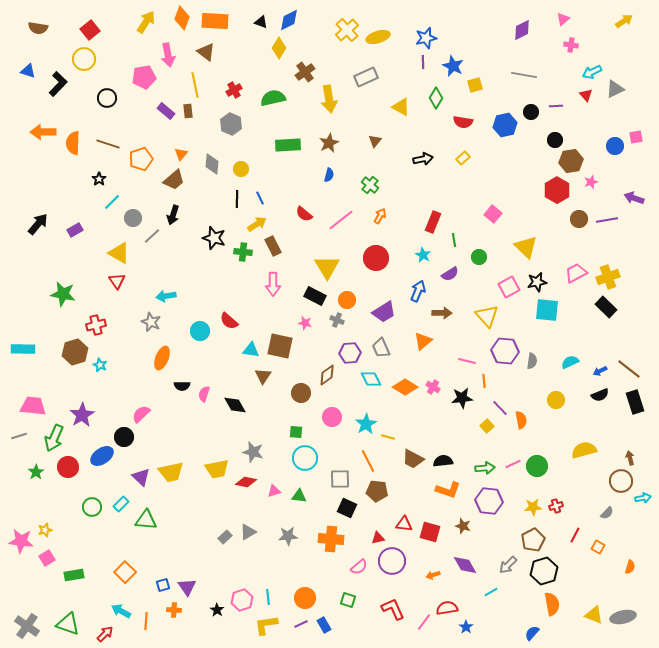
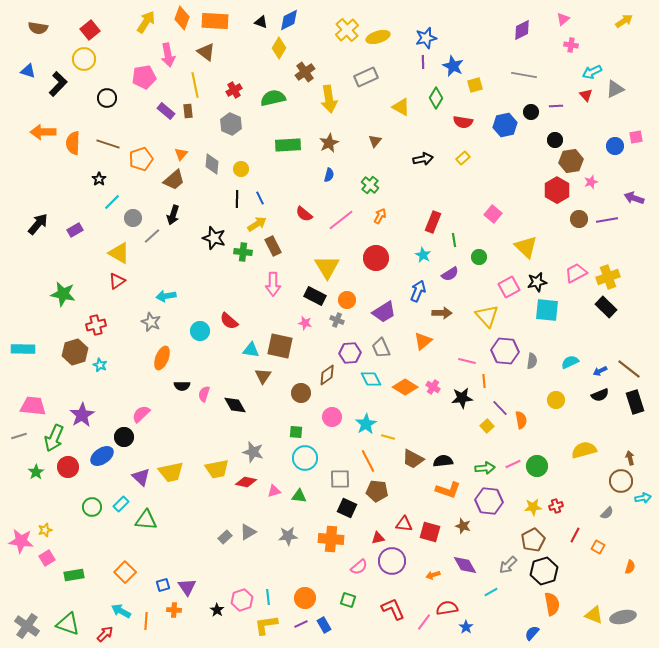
red triangle at (117, 281): rotated 30 degrees clockwise
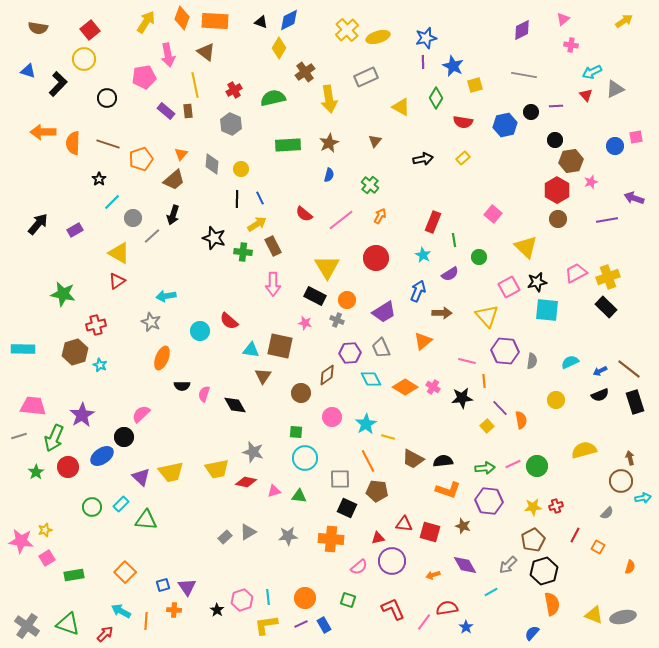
brown circle at (579, 219): moved 21 px left
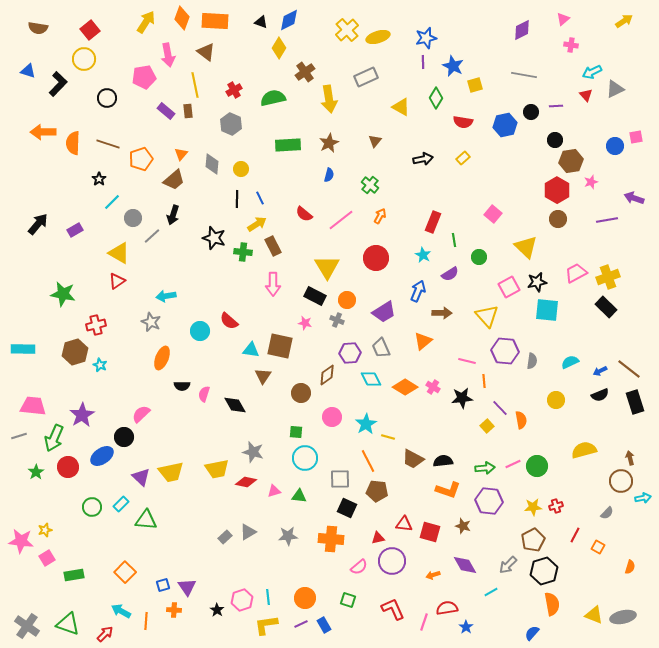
pink line at (424, 622): rotated 18 degrees counterclockwise
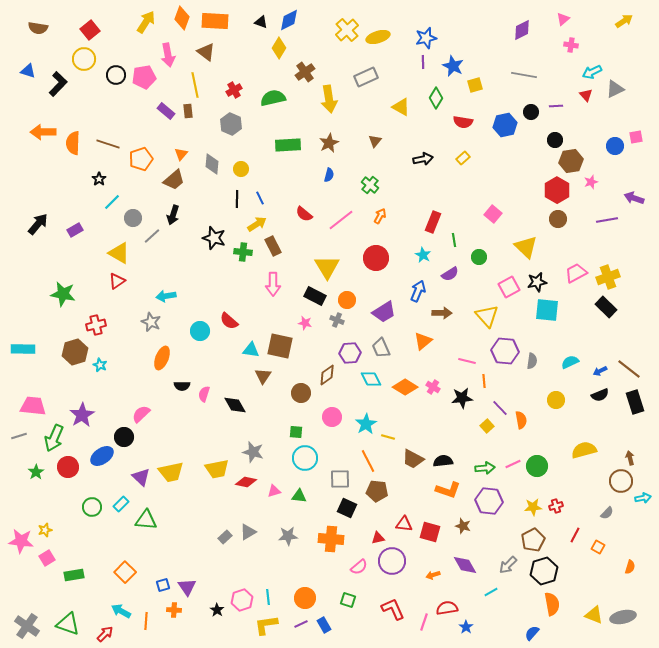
black circle at (107, 98): moved 9 px right, 23 px up
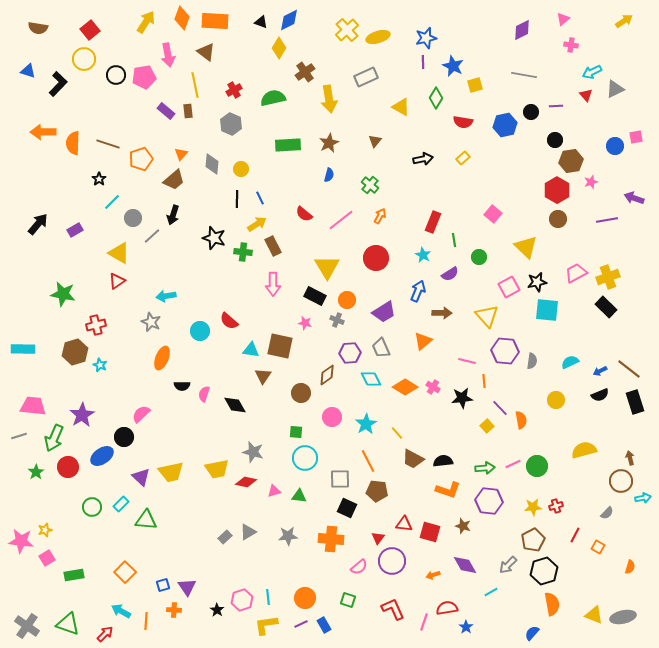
yellow line at (388, 437): moved 9 px right, 4 px up; rotated 32 degrees clockwise
red triangle at (378, 538): rotated 40 degrees counterclockwise
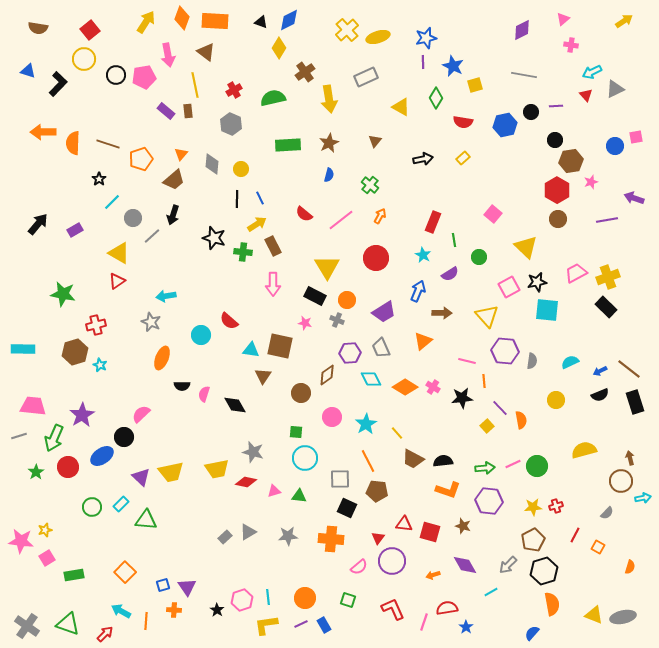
cyan circle at (200, 331): moved 1 px right, 4 px down
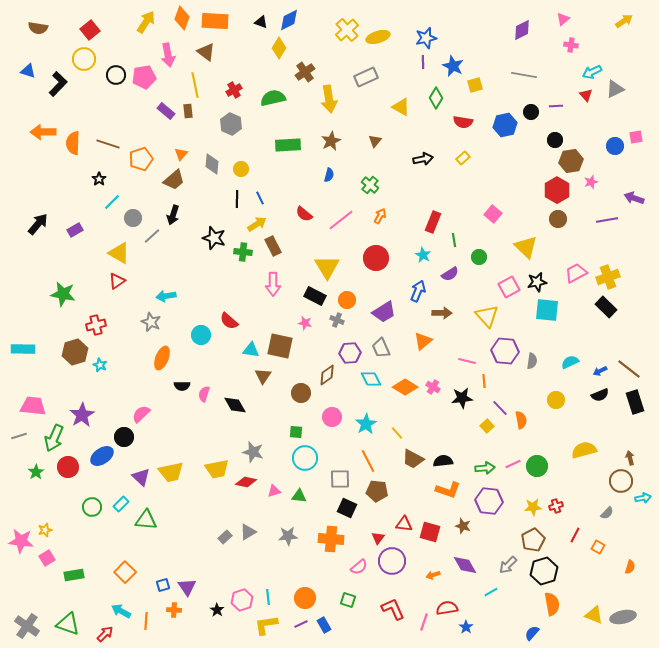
brown star at (329, 143): moved 2 px right, 2 px up
